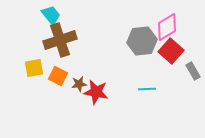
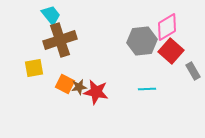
orange square: moved 7 px right, 8 px down
brown star: moved 3 px down
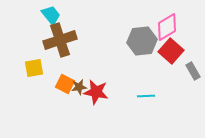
cyan line: moved 1 px left, 7 px down
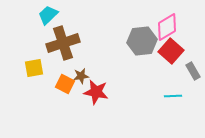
cyan trapezoid: moved 3 px left; rotated 95 degrees counterclockwise
brown cross: moved 3 px right, 3 px down
brown star: moved 2 px right, 11 px up
cyan line: moved 27 px right
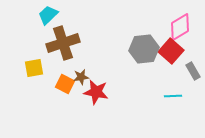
pink diamond: moved 13 px right
gray hexagon: moved 2 px right, 8 px down
brown star: moved 1 px down
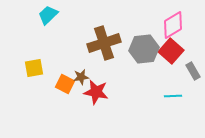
pink diamond: moved 7 px left, 2 px up
brown cross: moved 41 px right
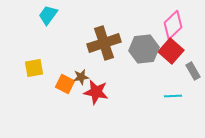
cyan trapezoid: rotated 10 degrees counterclockwise
pink diamond: rotated 12 degrees counterclockwise
